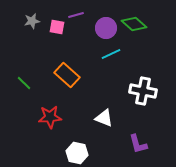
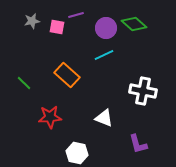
cyan line: moved 7 px left, 1 px down
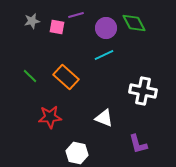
green diamond: moved 1 px up; rotated 20 degrees clockwise
orange rectangle: moved 1 px left, 2 px down
green line: moved 6 px right, 7 px up
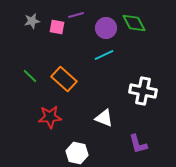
orange rectangle: moved 2 px left, 2 px down
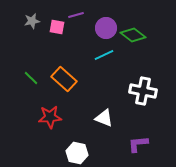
green diamond: moved 1 px left, 12 px down; rotated 25 degrees counterclockwise
green line: moved 1 px right, 2 px down
purple L-shape: rotated 100 degrees clockwise
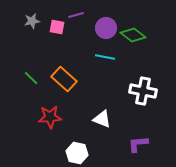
cyan line: moved 1 px right, 2 px down; rotated 36 degrees clockwise
white triangle: moved 2 px left, 1 px down
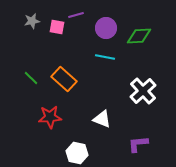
green diamond: moved 6 px right, 1 px down; rotated 40 degrees counterclockwise
white cross: rotated 36 degrees clockwise
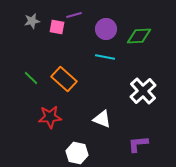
purple line: moved 2 px left
purple circle: moved 1 px down
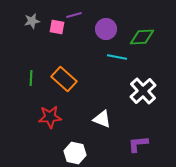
green diamond: moved 3 px right, 1 px down
cyan line: moved 12 px right
green line: rotated 49 degrees clockwise
white hexagon: moved 2 px left
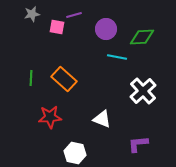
gray star: moved 7 px up
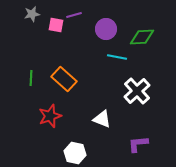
pink square: moved 1 px left, 2 px up
white cross: moved 6 px left
red star: moved 1 px up; rotated 15 degrees counterclockwise
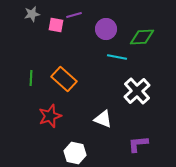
white triangle: moved 1 px right
